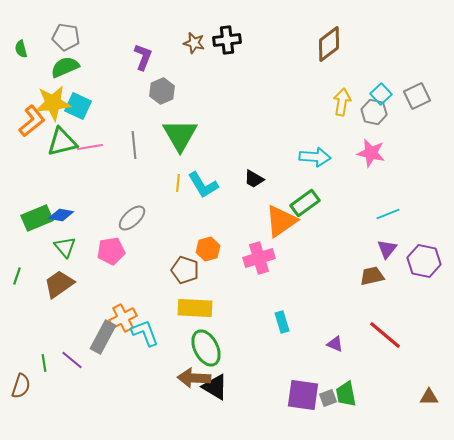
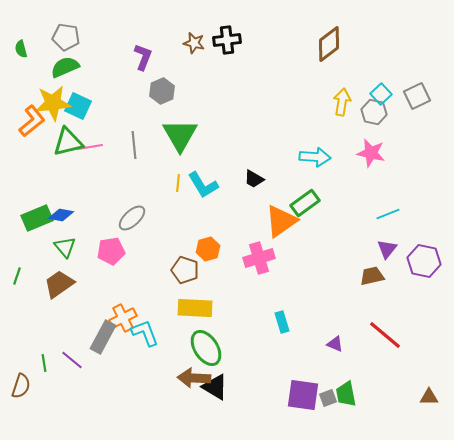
green triangle at (62, 142): moved 6 px right
green ellipse at (206, 348): rotated 6 degrees counterclockwise
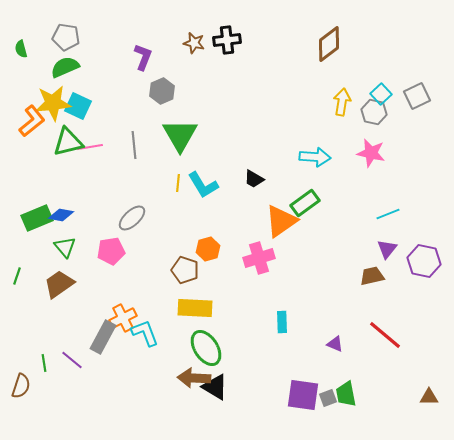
cyan rectangle at (282, 322): rotated 15 degrees clockwise
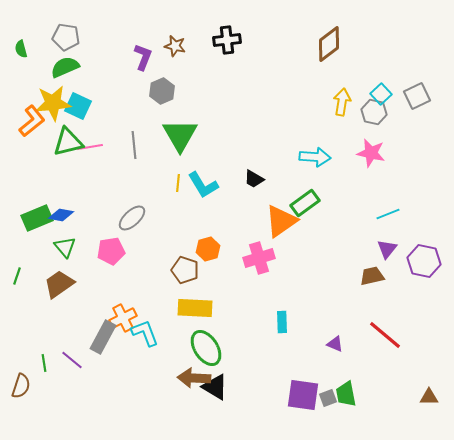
brown star at (194, 43): moved 19 px left, 3 px down
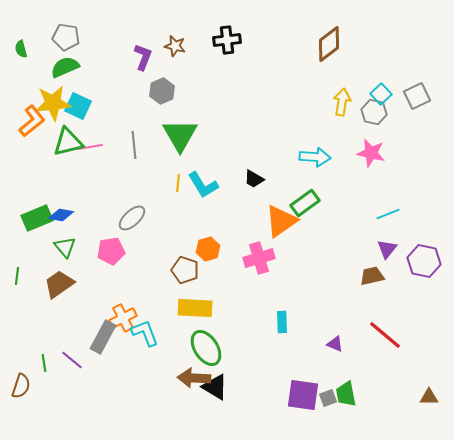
green line at (17, 276): rotated 12 degrees counterclockwise
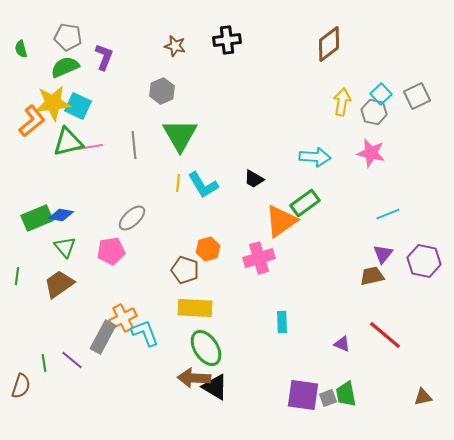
gray pentagon at (66, 37): moved 2 px right
purple L-shape at (143, 57): moved 39 px left
purple triangle at (387, 249): moved 4 px left, 5 px down
purple triangle at (335, 344): moved 7 px right
brown triangle at (429, 397): moved 6 px left; rotated 12 degrees counterclockwise
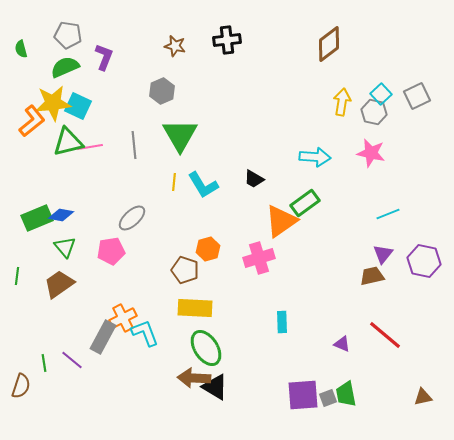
gray pentagon at (68, 37): moved 2 px up
yellow line at (178, 183): moved 4 px left, 1 px up
purple square at (303, 395): rotated 12 degrees counterclockwise
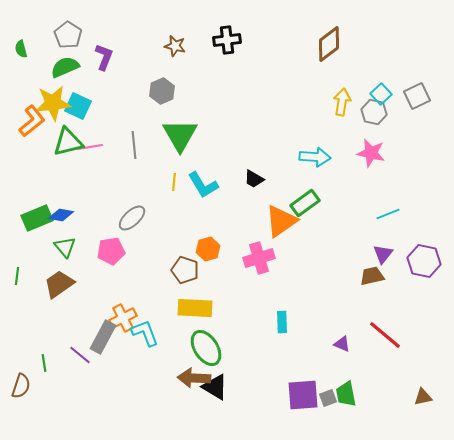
gray pentagon at (68, 35): rotated 24 degrees clockwise
purple line at (72, 360): moved 8 px right, 5 px up
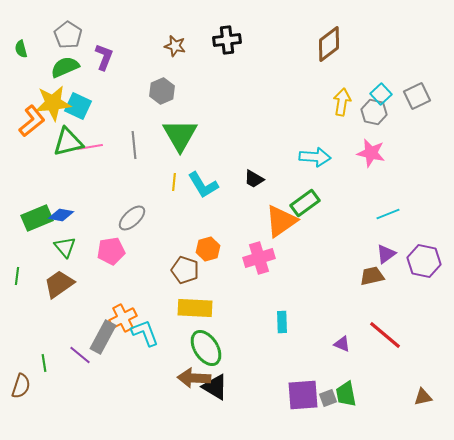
purple triangle at (383, 254): moved 3 px right; rotated 15 degrees clockwise
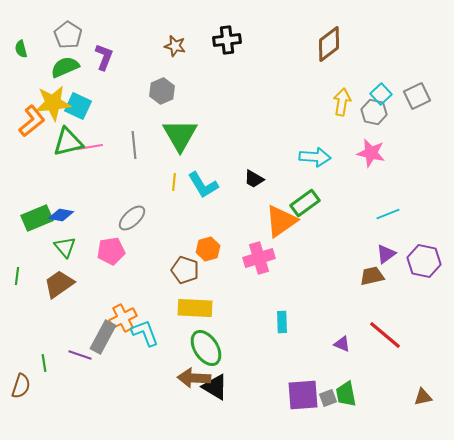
purple line at (80, 355): rotated 20 degrees counterclockwise
